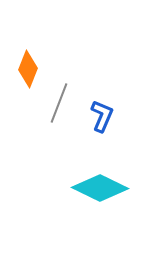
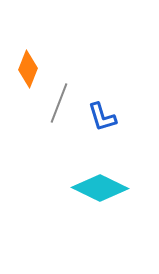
blue L-shape: moved 1 px down; rotated 140 degrees clockwise
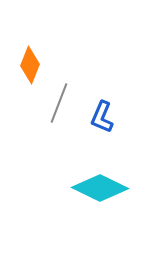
orange diamond: moved 2 px right, 4 px up
blue L-shape: rotated 40 degrees clockwise
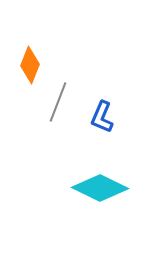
gray line: moved 1 px left, 1 px up
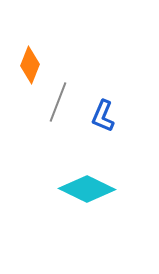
blue L-shape: moved 1 px right, 1 px up
cyan diamond: moved 13 px left, 1 px down
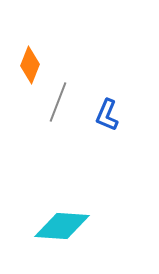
blue L-shape: moved 4 px right, 1 px up
cyan diamond: moved 25 px left, 37 px down; rotated 22 degrees counterclockwise
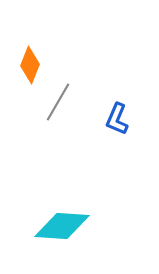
gray line: rotated 9 degrees clockwise
blue L-shape: moved 10 px right, 4 px down
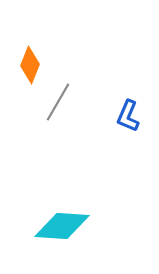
blue L-shape: moved 11 px right, 3 px up
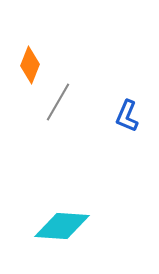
blue L-shape: moved 1 px left
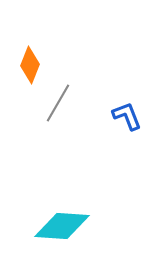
gray line: moved 1 px down
blue L-shape: rotated 136 degrees clockwise
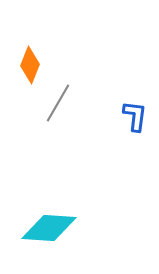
blue L-shape: moved 8 px right; rotated 28 degrees clockwise
cyan diamond: moved 13 px left, 2 px down
